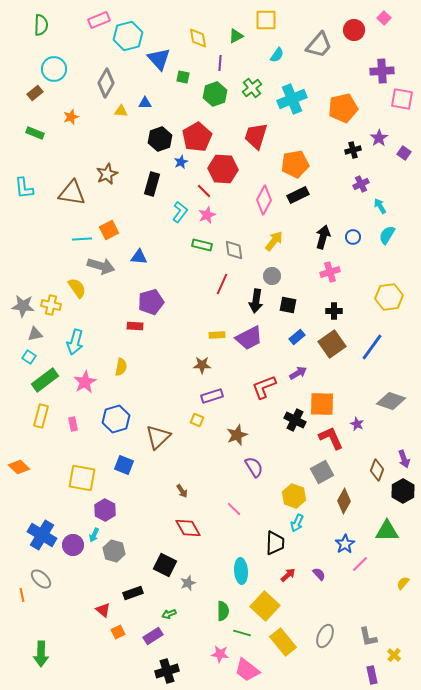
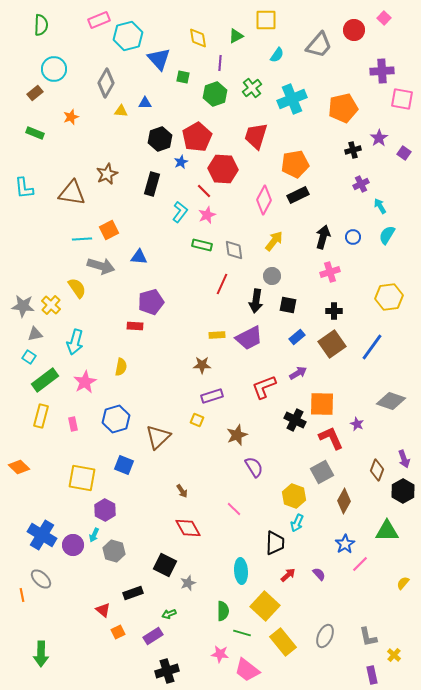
yellow cross at (51, 305): rotated 30 degrees clockwise
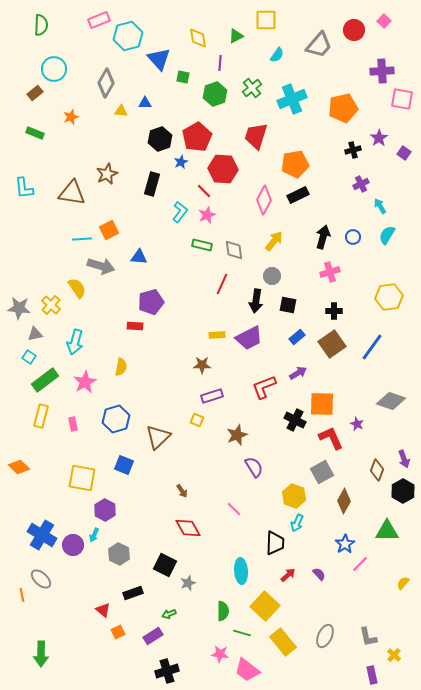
pink square at (384, 18): moved 3 px down
gray star at (23, 306): moved 4 px left, 2 px down
gray hexagon at (114, 551): moved 5 px right, 3 px down; rotated 10 degrees clockwise
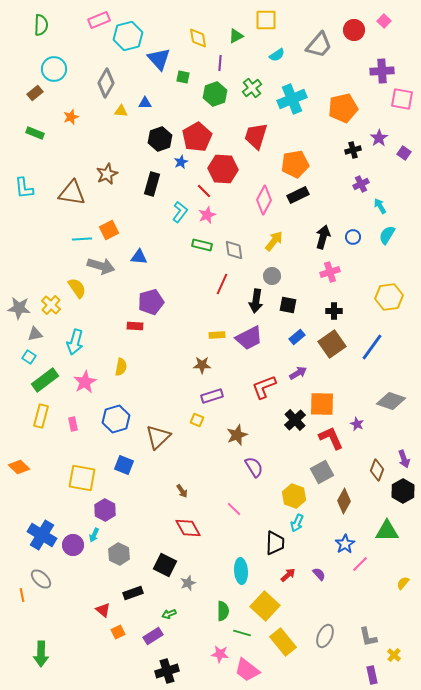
cyan semicircle at (277, 55): rotated 21 degrees clockwise
black cross at (295, 420): rotated 20 degrees clockwise
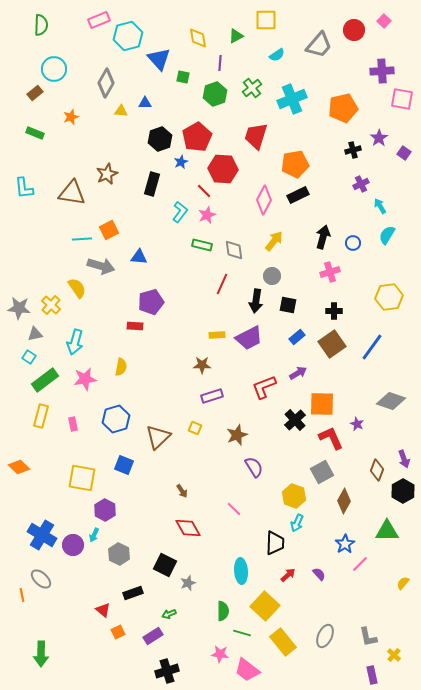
blue circle at (353, 237): moved 6 px down
pink star at (85, 382): moved 3 px up; rotated 20 degrees clockwise
yellow square at (197, 420): moved 2 px left, 8 px down
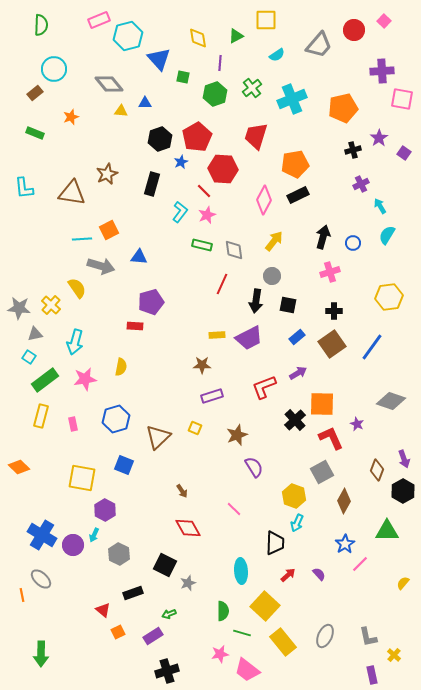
gray diamond at (106, 83): moved 3 px right, 1 px down; rotated 68 degrees counterclockwise
pink star at (220, 654): rotated 18 degrees counterclockwise
